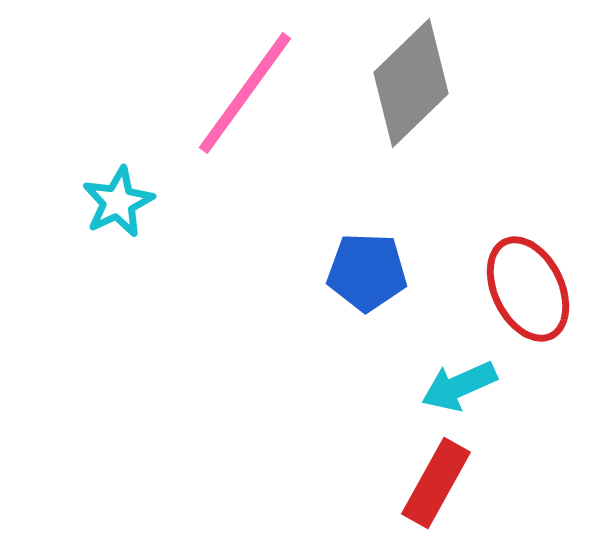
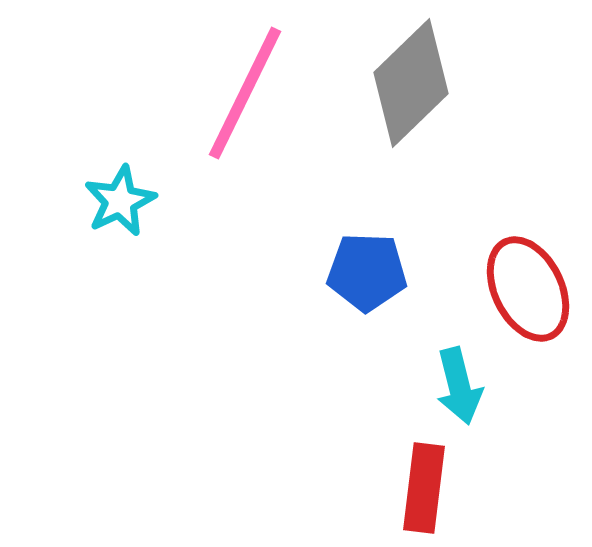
pink line: rotated 10 degrees counterclockwise
cyan star: moved 2 px right, 1 px up
cyan arrow: rotated 80 degrees counterclockwise
red rectangle: moved 12 px left, 5 px down; rotated 22 degrees counterclockwise
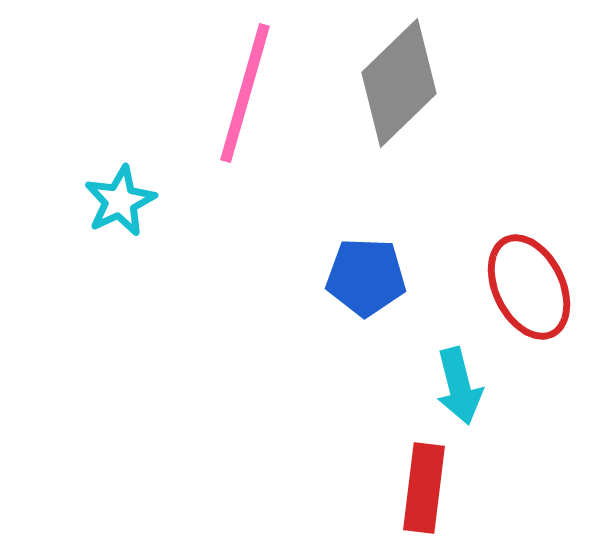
gray diamond: moved 12 px left
pink line: rotated 10 degrees counterclockwise
blue pentagon: moved 1 px left, 5 px down
red ellipse: moved 1 px right, 2 px up
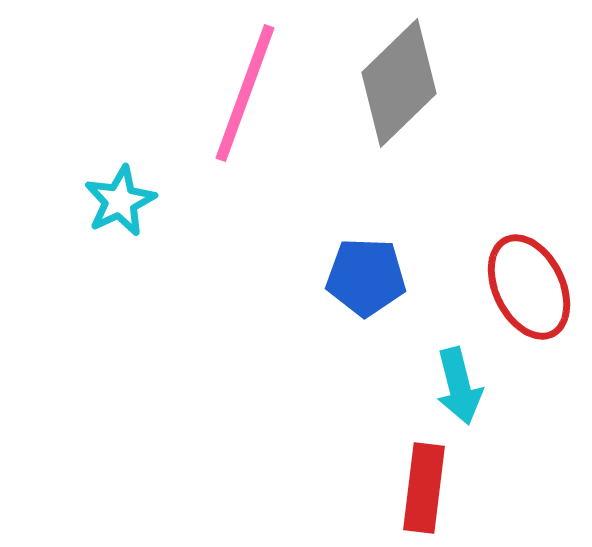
pink line: rotated 4 degrees clockwise
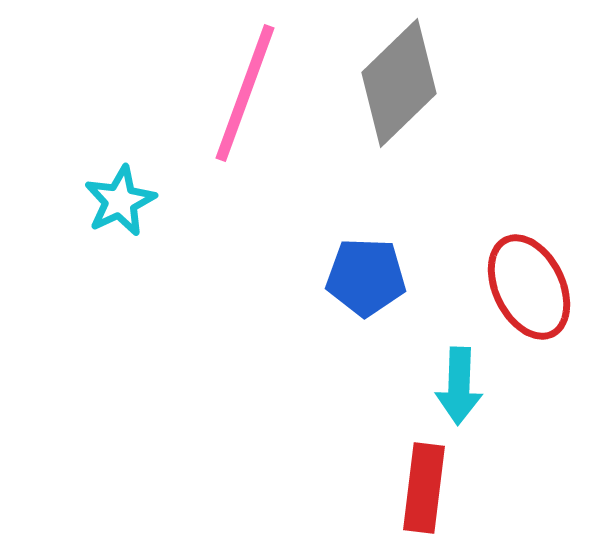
cyan arrow: rotated 16 degrees clockwise
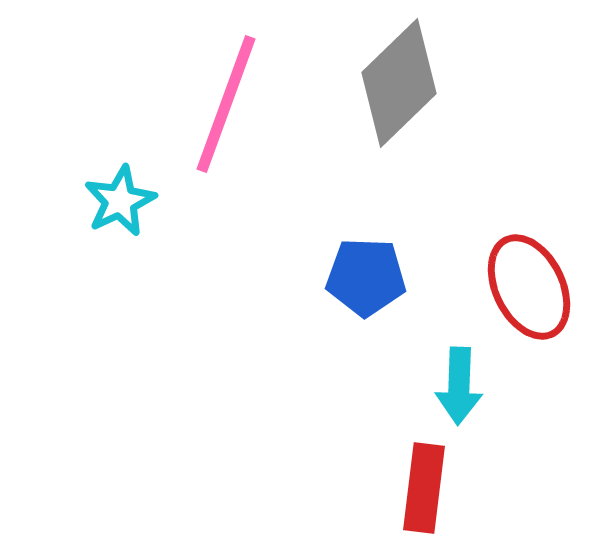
pink line: moved 19 px left, 11 px down
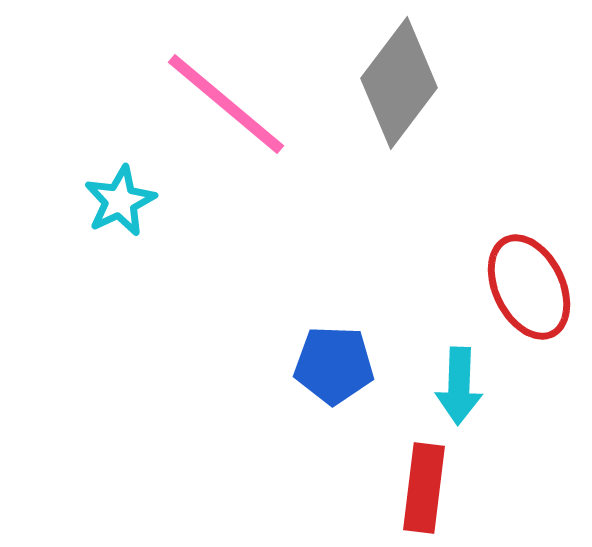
gray diamond: rotated 9 degrees counterclockwise
pink line: rotated 70 degrees counterclockwise
blue pentagon: moved 32 px left, 88 px down
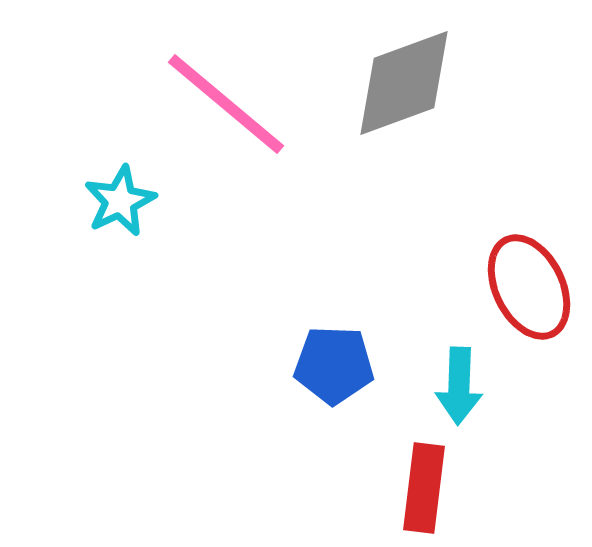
gray diamond: moved 5 px right; rotated 33 degrees clockwise
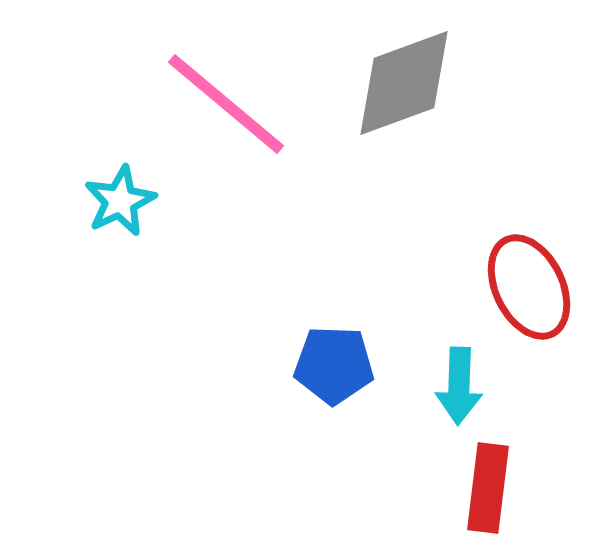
red rectangle: moved 64 px right
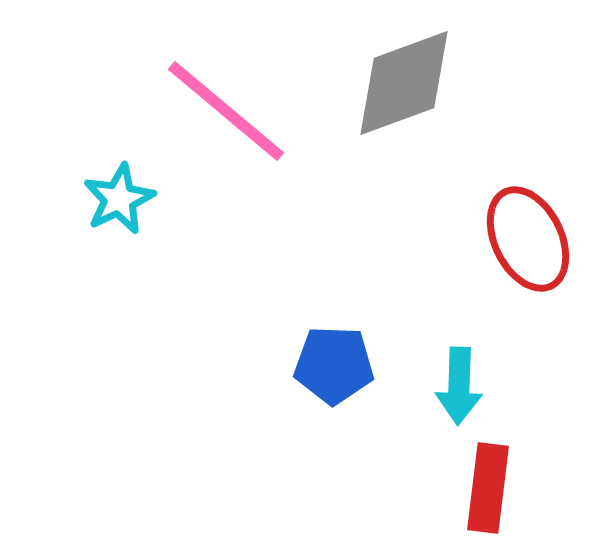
pink line: moved 7 px down
cyan star: moved 1 px left, 2 px up
red ellipse: moved 1 px left, 48 px up
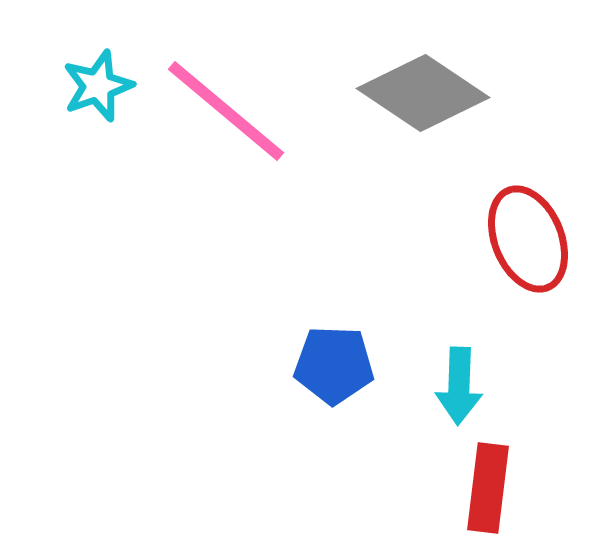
gray diamond: moved 19 px right, 10 px down; rotated 54 degrees clockwise
cyan star: moved 21 px left, 113 px up; rotated 6 degrees clockwise
red ellipse: rotated 4 degrees clockwise
